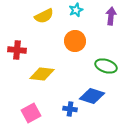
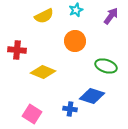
purple arrow: rotated 30 degrees clockwise
yellow diamond: moved 1 px right, 2 px up; rotated 15 degrees clockwise
pink square: moved 1 px right, 1 px down; rotated 30 degrees counterclockwise
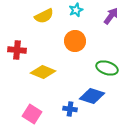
green ellipse: moved 1 px right, 2 px down
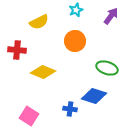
yellow semicircle: moved 5 px left, 6 px down
blue diamond: moved 2 px right
pink square: moved 3 px left, 2 px down
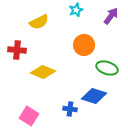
orange circle: moved 9 px right, 4 px down
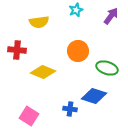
yellow semicircle: rotated 18 degrees clockwise
orange circle: moved 6 px left, 6 px down
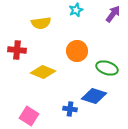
purple arrow: moved 2 px right, 2 px up
yellow semicircle: moved 2 px right, 1 px down
orange circle: moved 1 px left
